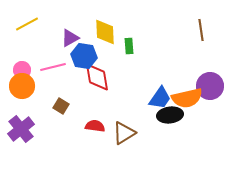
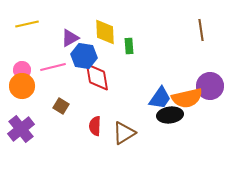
yellow line: rotated 15 degrees clockwise
red semicircle: rotated 96 degrees counterclockwise
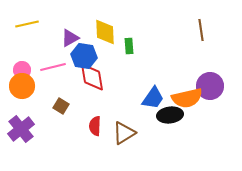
red diamond: moved 5 px left
blue trapezoid: moved 7 px left
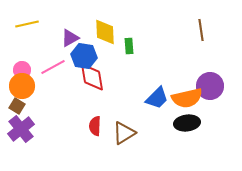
pink line: rotated 15 degrees counterclockwise
blue trapezoid: moved 4 px right; rotated 10 degrees clockwise
brown square: moved 44 px left
black ellipse: moved 17 px right, 8 px down
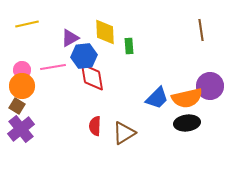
blue hexagon: rotated 15 degrees counterclockwise
pink line: rotated 20 degrees clockwise
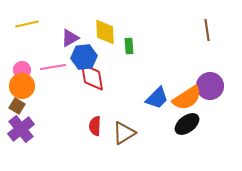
brown line: moved 6 px right
blue hexagon: moved 1 px down
orange semicircle: rotated 20 degrees counterclockwise
black ellipse: moved 1 px down; rotated 30 degrees counterclockwise
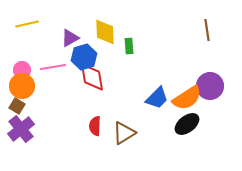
blue hexagon: rotated 10 degrees counterclockwise
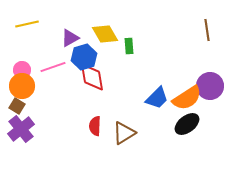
yellow diamond: moved 2 px down; rotated 28 degrees counterclockwise
pink line: rotated 10 degrees counterclockwise
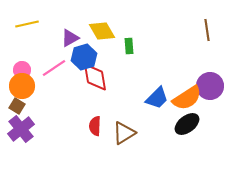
yellow diamond: moved 3 px left, 3 px up
pink line: moved 1 px right, 1 px down; rotated 15 degrees counterclockwise
red diamond: moved 3 px right
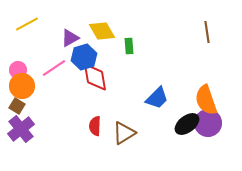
yellow line: rotated 15 degrees counterclockwise
brown line: moved 2 px down
pink circle: moved 4 px left
purple circle: moved 2 px left, 37 px down
orange semicircle: moved 19 px right, 2 px down; rotated 104 degrees clockwise
